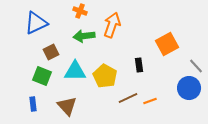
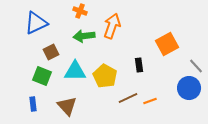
orange arrow: moved 1 px down
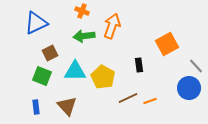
orange cross: moved 2 px right
brown square: moved 1 px left, 1 px down
yellow pentagon: moved 2 px left, 1 px down
blue rectangle: moved 3 px right, 3 px down
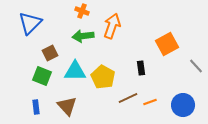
blue triangle: moved 6 px left; rotated 20 degrees counterclockwise
green arrow: moved 1 px left
black rectangle: moved 2 px right, 3 px down
blue circle: moved 6 px left, 17 px down
orange line: moved 1 px down
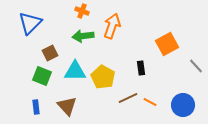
orange line: rotated 48 degrees clockwise
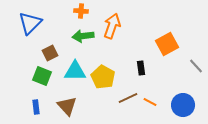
orange cross: moved 1 px left; rotated 16 degrees counterclockwise
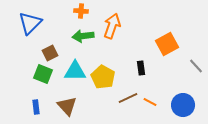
green square: moved 1 px right, 2 px up
